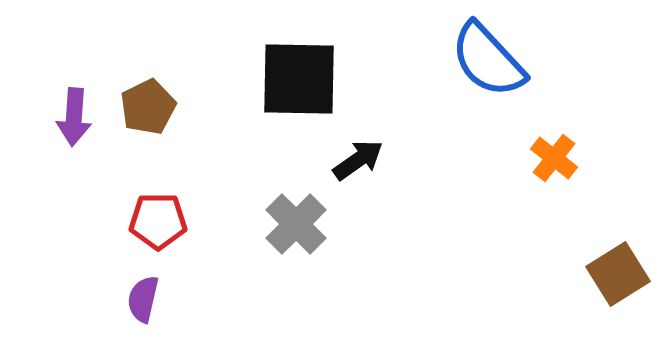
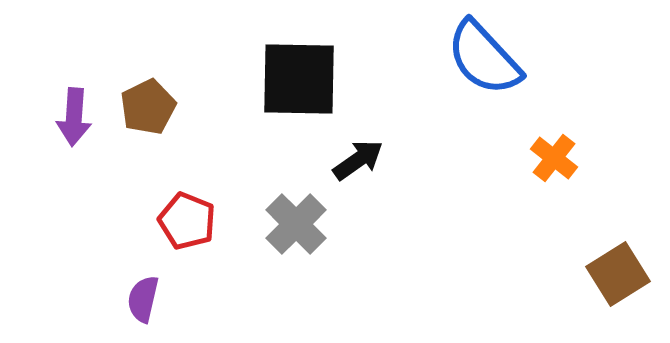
blue semicircle: moved 4 px left, 2 px up
red pentagon: moved 29 px right; rotated 22 degrees clockwise
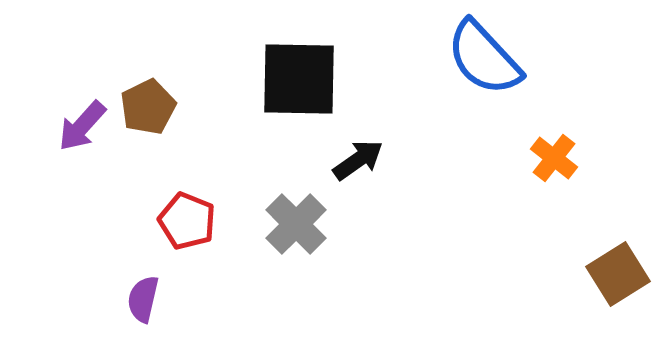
purple arrow: moved 8 px right, 9 px down; rotated 38 degrees clockwise
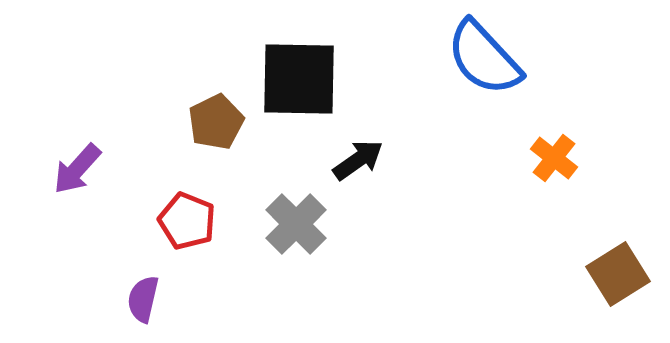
brown pentagon: moved 68 px right, 15 px down
purple arrow: moved 5 px left, 43 px down
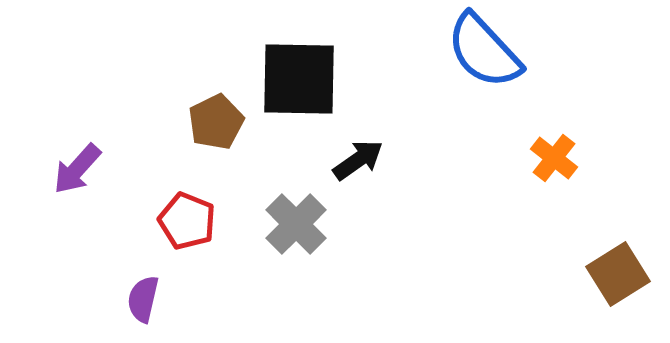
blue semicircle: moved 7 px up
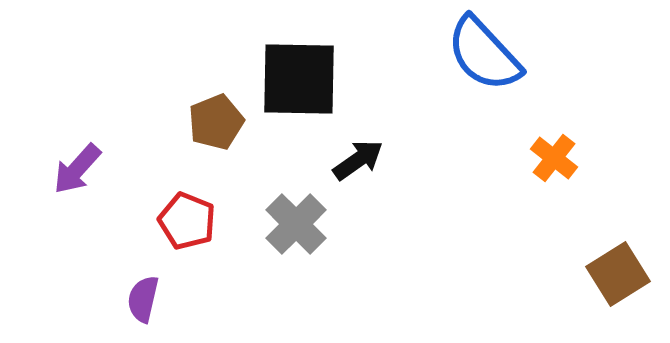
blue semicircle: moved 3 px down
brown pentagon: rotated 4 degrees clockwise
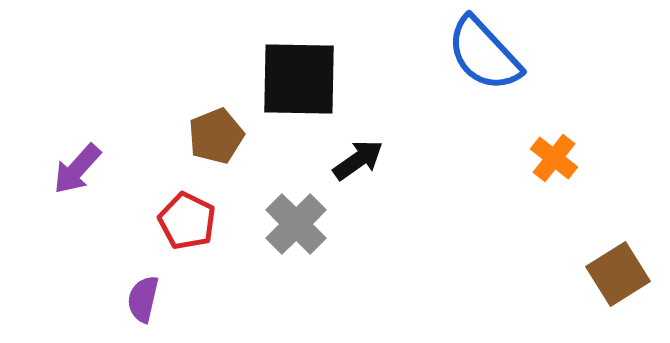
brown pentagon: moved 14 px down
red pentagon: rotated 4 degrees clockwise
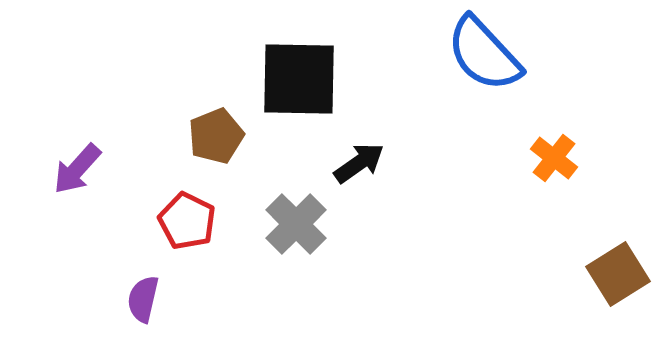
black arrow: moved 1 px right, 3 px down
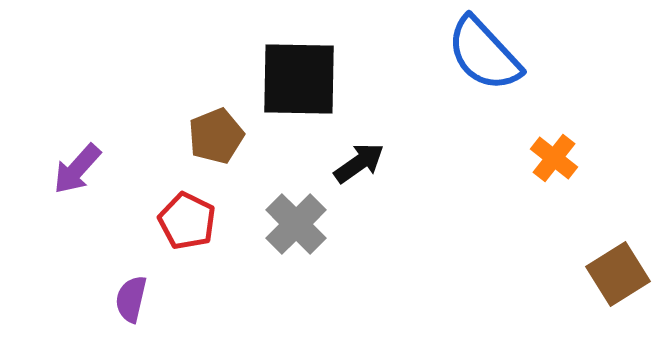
purple semicircle: moved 12 px left
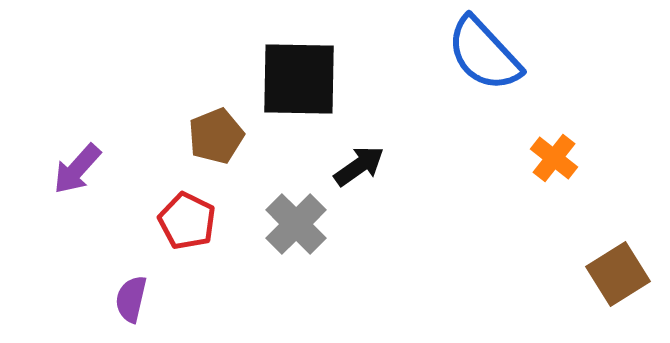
black arrow: moved 3 px down
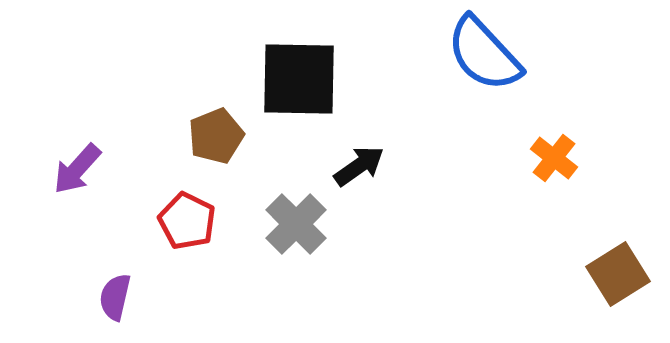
purple semicircle: moved 16 px left, 2 px up
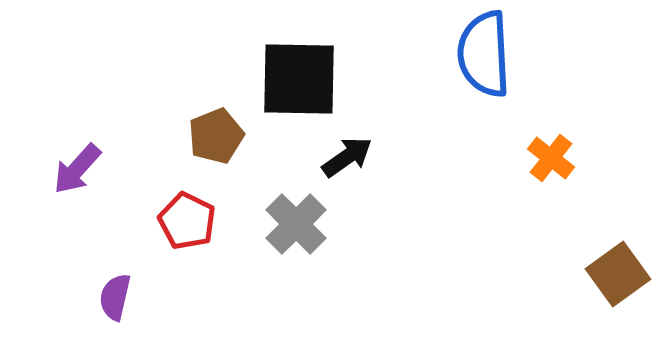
blue semicircle: rotated 40 degrees clockwise
orange cross: moved 3 px left
black arrow: moved 12 px left, 9 px up
brown square: rotated 4 degrees counterclockwise
